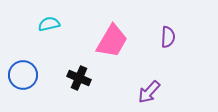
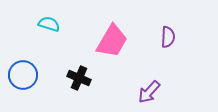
cyan semicircle: rotated 30 degrees clockwise
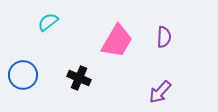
cyan semicircle: moved 1 px left, 2 px up; rotated 55 degrees counterclockwise
purple semicircle: moved 4 px left
pink trapezoid: moved 5 px right
purple arrow: moved 11 px right
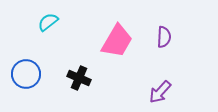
blue circle: moved 3 px right, 1 px up
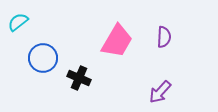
cyan semicircle: moved 30 px left
blue circle: moved 17 px right, 16 px up
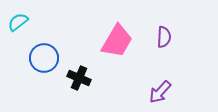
blue circle: moved 1 px right
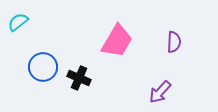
purple semicircle: moved 10 px right, 5 px down
blue circle: moved 1 px left, 9 px down
